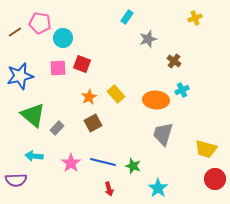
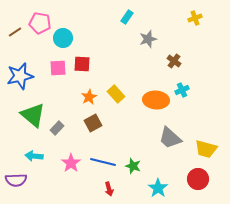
red square: rotated 18 degrees counterclockwise
gray trapezoid: moved 7 px right, 4 px down; rotated 65 degrees counterclockwise
red circle: moved 17 px left
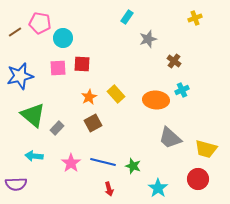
purple semicircle: moved 4 px down
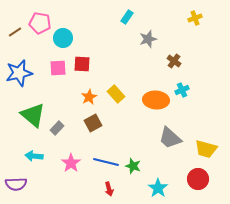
blue star: moved 1 px left, 3 px up
blue line: moved 3 px right
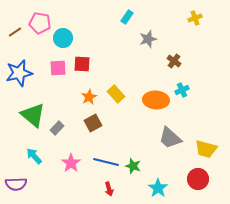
cyan arrow: rotated 42 degrees clockwise
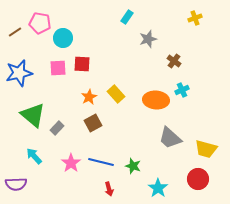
blue line: moved 5 px left
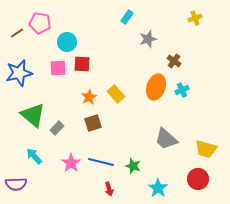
brown line: moved 2 px right, 1 px down
cyan circle: moved 4 px right, 4 px down
orange ellipse: moved 13 px up; rotated 75 degrees counterclockwise
brown square: rotated 12 degrees clockwise
gray trapezoid: moved 4 px left, 1 px down
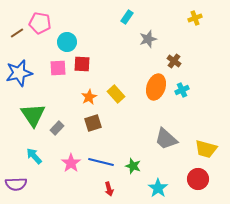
green triangle: rotated 16 degrees clockwise
